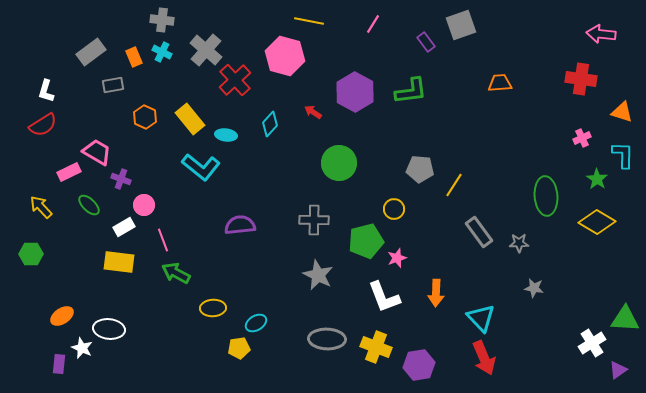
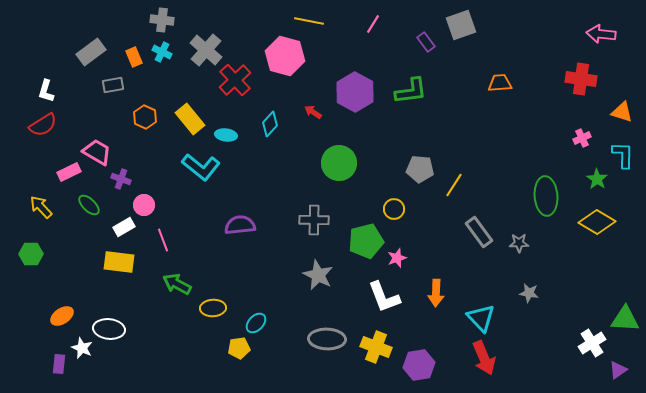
green arrow at (176, 273): moved 1 px right, 11 px down
gray star at (534, 288): moved 5 px left, 5 px down
cyan ellipse at (256, 323): rotated 15 degrees counterclockwise
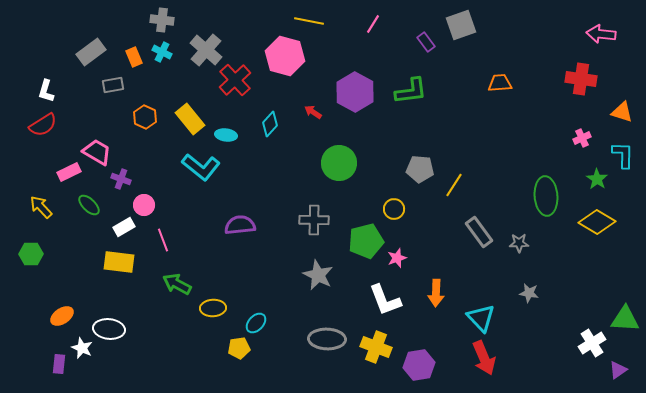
white L-shape at (384, 297): moved 1 px right, 3 px down
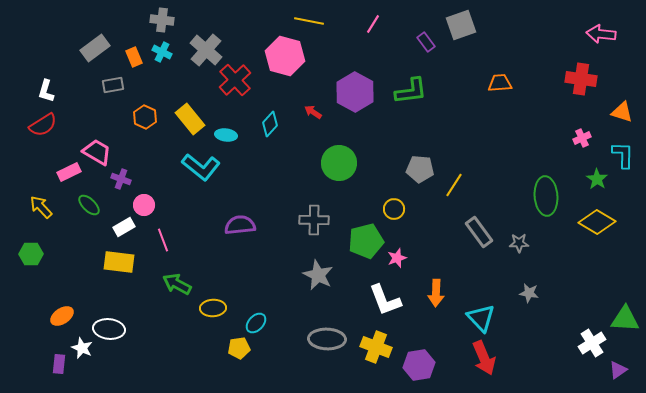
gray rectangle at (91, 52): moved 4 px right, 4 px up
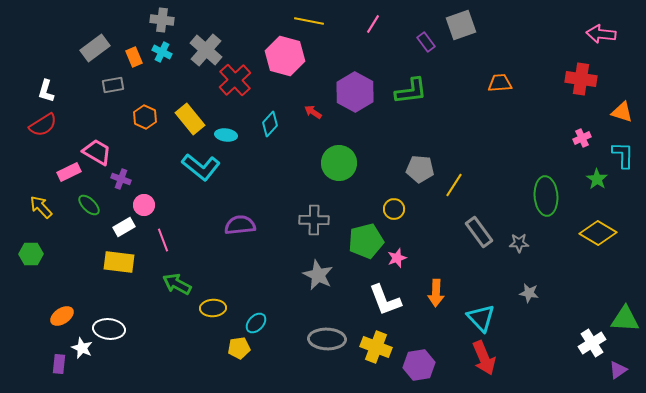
yellow diamond at (597, 222): moved 1 px right, 11 px down
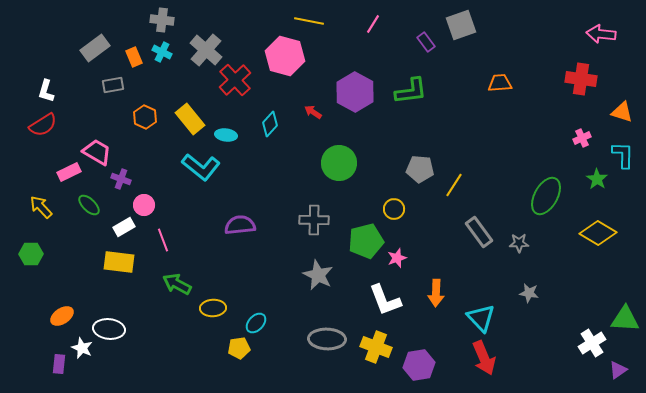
green ellipse at (546, 196): rotated 33 degrees clockwise
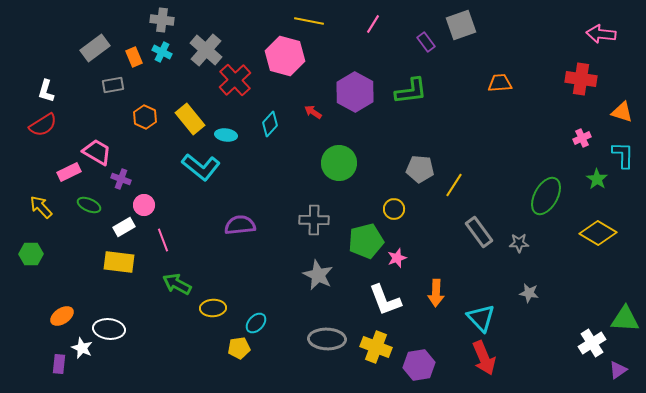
green ellipse at (89, 205): rotated 20 degrees counterclockwise
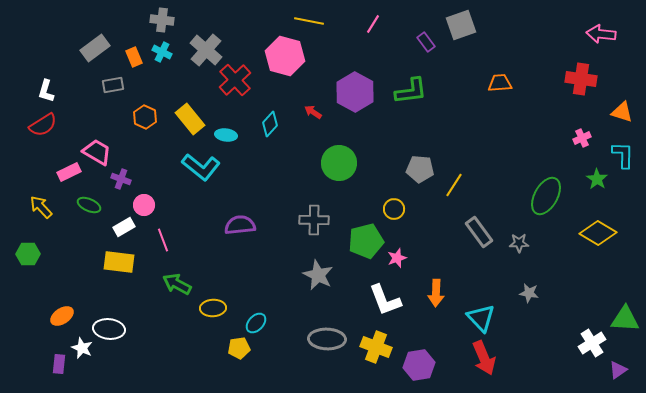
green hexagon at (31, 254): moved 3 px left
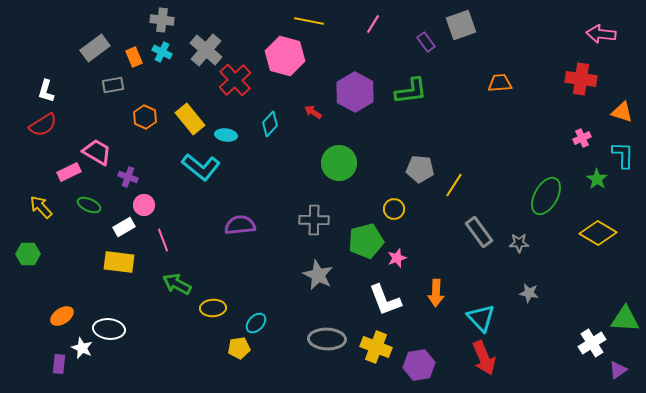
purple cross at (121, 179): moved 7 px right, 2 px up
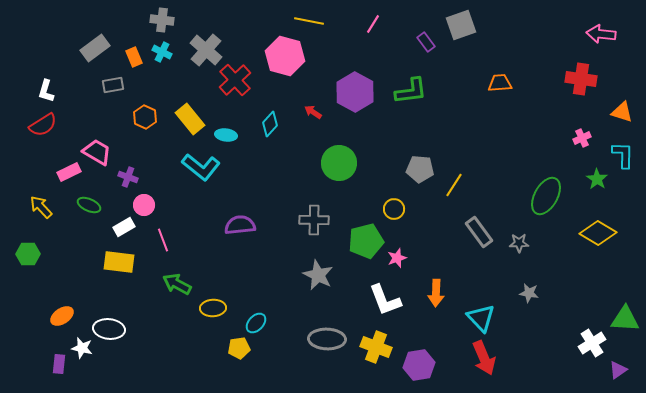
white star at (82, 348): rotated 10 degrees counterclockwise
